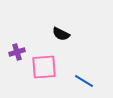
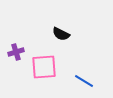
purple cross: moved 1 px left
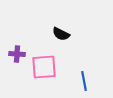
purple cross: moved 1 px right, 2 px down; rotated 21 degrees clockwise
blue line: rotated 48 degrees clockwise
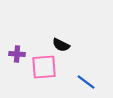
black semicircle: moved 11 px down
blue line: moved 2 px right, 1 px down; rotated 42 degrees counterclockwise
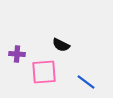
pink square: moved 5 px down
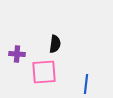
black semicircle: moved 6 px left, 1 px up; rotated 108 degrees counterclockwise
blue line: moved 2 px down; rotated 60 degrees clockwise
